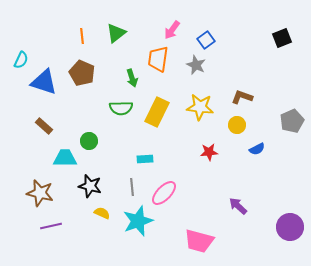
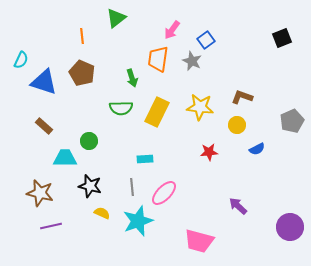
green triangle: moved 15 px up
gray star: moved 4 px left, 4 px up
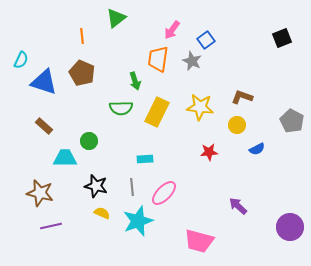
green arrow: moved 3 px right, 3 px down
gray pentagon: rotated 20 degrees counterclockwise
black star: moved 6 px right
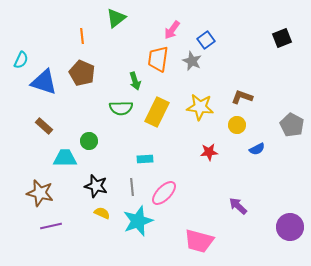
gray pentagon: moved 4 px down
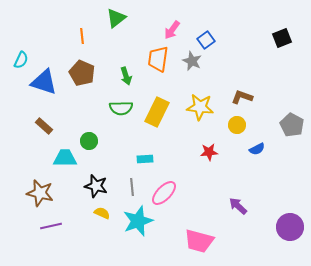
green arrow: moved 9 px left, 5 px up
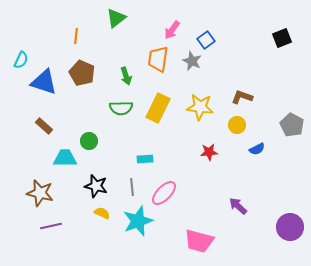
orange line: moved 6 px left; rotated 14 degrees clockwise
yellow rectangle: moved 1 px right, 4 px up
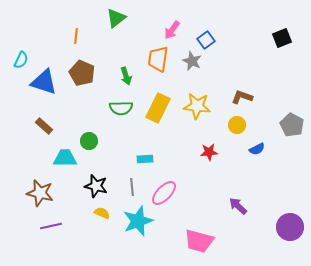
yellow star: moved 3 px left, 1 px up
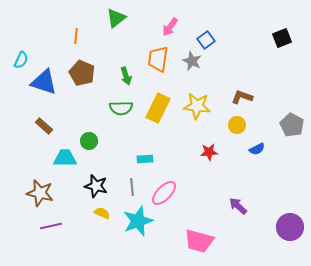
pink arrow: moved 2 px left, 3 px up
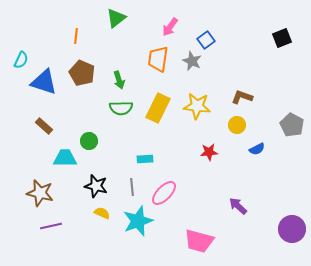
green arrow: moved 7 px left, 4 px down
purple circle: moved 2 px right, 2 px down
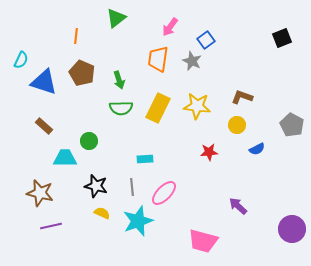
pink trapezoid: moved 4 px right
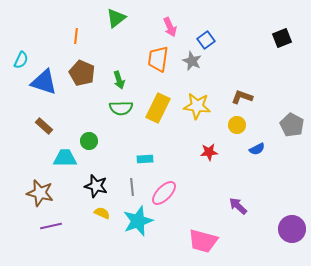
pink arrow: rotated 60 degrees counterclockwise
